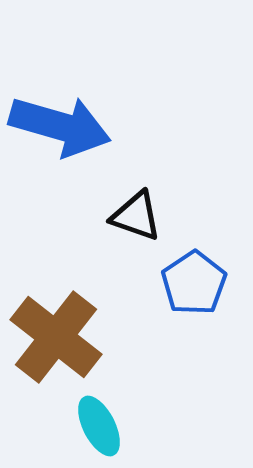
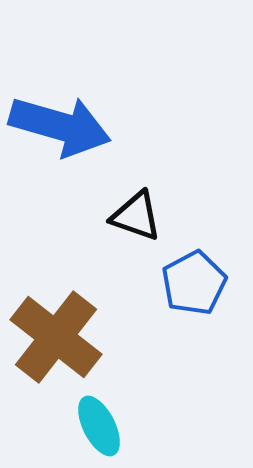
blue pentagon: rotated 6 degrees clockwise
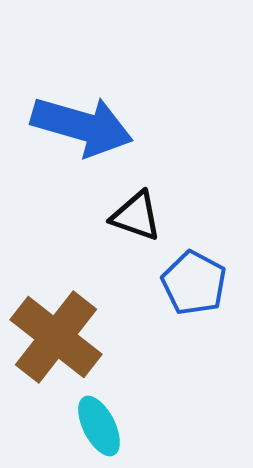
blue arrow: moved 22 px right
blue pentagon: rotated 16 degrees counterclockwise
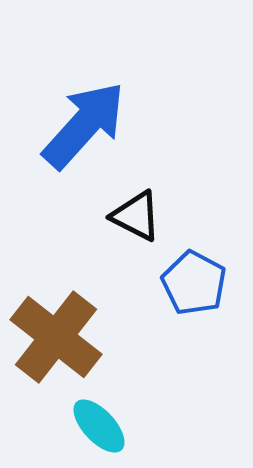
blue arrow: moved 2 px right, 1 px up; rotated 64 degrees counterclockwise
black triangle: rotated 8 degrees clockwise
cyan ellipse: rotated 16 degrees counterclockwise
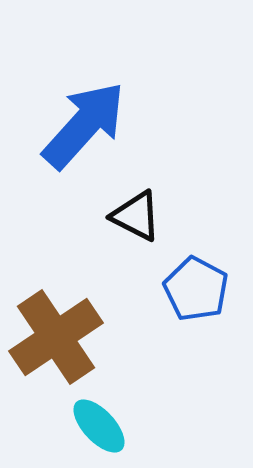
blue pentagon: moved 2 px right, 6 px down
brown cross: rotated 18 degrees clockwise
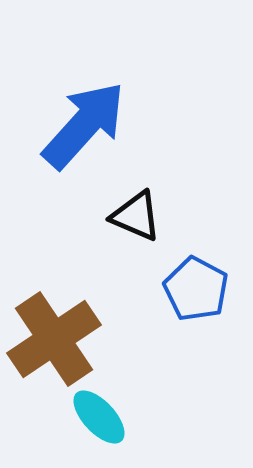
black triangle: rotated 4 degrees counterclockwise
brown cross: moved 2 px left, 2 px down
cyan ellipse: moved 9 px up
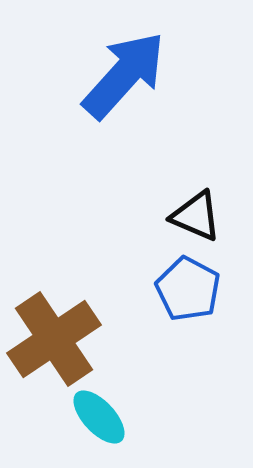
blue arrow: moved 40 px right, 50 px up
black triangle: moved 60 px right
blue pentagon: moved 8 px left
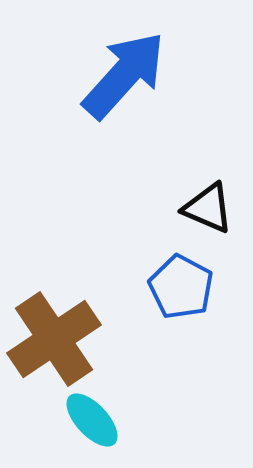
black triangle: moved 12 px right, 8 px up
blue pentagon: moved 7 px left, 2 px up
cyan ellipse: moved 7 px left, 3 px down
